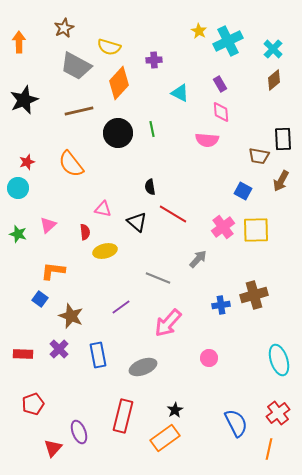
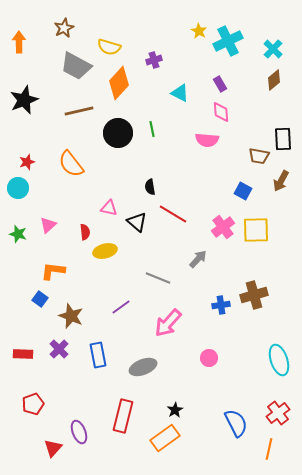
purple cross at (154, 60): rotated 14 degrees counterclockwise
pink triangle at (103, 209): moved 6 px right, 1 px up
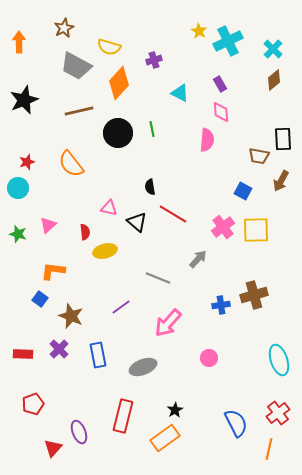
pink semicircle at (207, 140): rotated 90 degrees counterclockwise
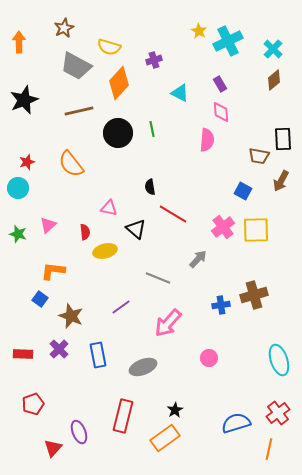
black triangle at (137, 222): moved 1 px left, 7 px down
blue semicircle at (236, 423): rotated 80 degrees counterclockwise
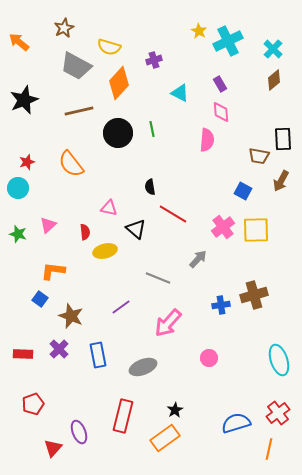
orange arrow at (19, 42): rotated 50 degrees counterclockwise
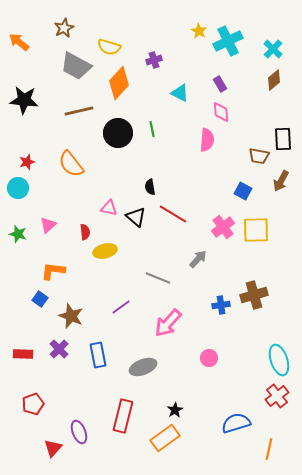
black star at (24, 100): rotated 28 degrees clockwise
black triangle at (136, 229): moved 12 px up
red cross at (278, 413): moved 1 px left, 17 px up
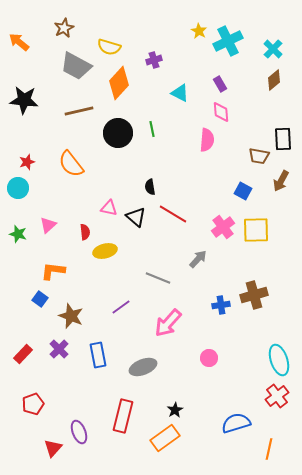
red rectangle at (23, 354): rotated 48 degrees counterclockwise
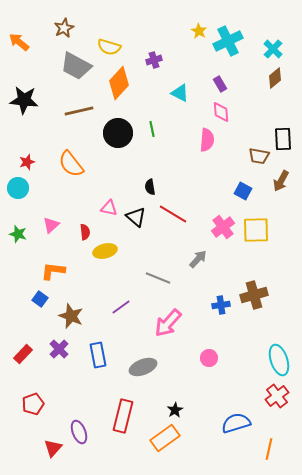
brown diamond at (274, 80): moved 1 px right, 2 px up
pink triangle at (48, 225): moved 3 px right
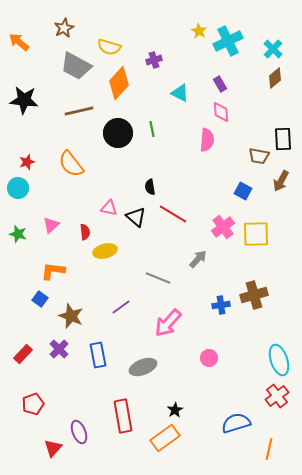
yellow square at (256, 230): moved 4 px down
red rectangle at (123, 416): rotated 24 degrees counterclockwise
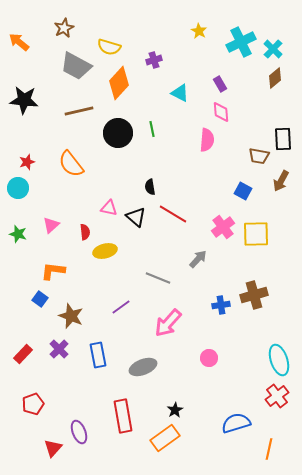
cyan cross at (228, 41): moved 13 px right, 1 px down
